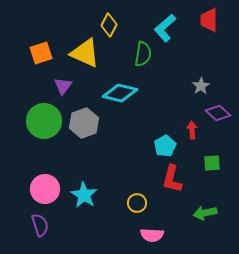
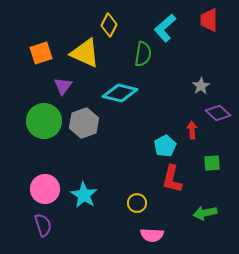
purple semicircle: moved 3 px right
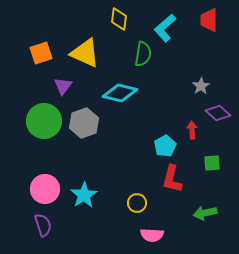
yellow diamond: moved 10 px right, 6 px up; rotated 20 degrees counterclockwise
cyan star: rotated 8 degrees clockwise
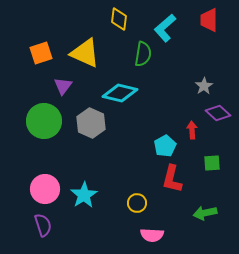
gray star: moved 3 px right
gray hexagon: moved 7 px right; rotated 16 degrees counterclockwise
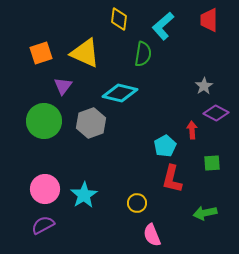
cyan L-shape: moved 2 px left, 2 px up
purple diamond: moved 2 px left; rotated 15 degrees counterclockwise
gray hexagon: rotated 16 degrees clockwise
purple semicircle: rotated 100 degrees counterclockwise
pink semicircle: rotated 65 degrees clockwise
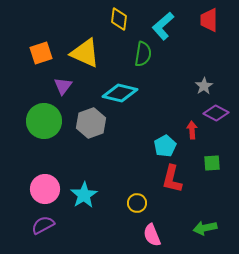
green arrow: moved 15 px down
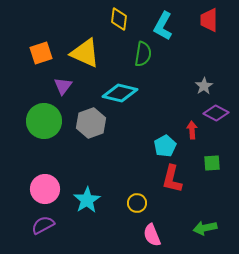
cyan L-shape: rotated 20 degrees counterclockwise
cyan star: moved 3 px right, 5 px down
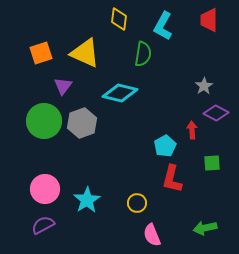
gray hexagon: moved 9 px left
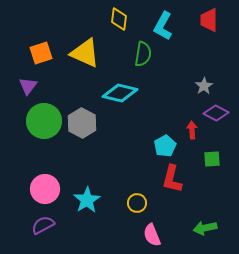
purple triangle: moved 35 px left
gray hexagon: rotated 12 degrees counterclockwise
green square: moved 4 px up
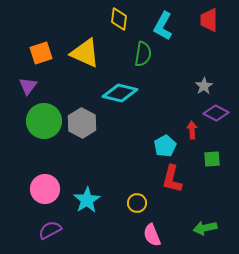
purple semicircle: moved 7 px right, 5 px down
